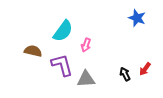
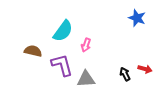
red arrow: rotated 112 degrees counterclockwise
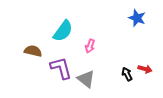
pink arrow: moved 4 px right, 1 px down
purple L-shape: moved 1 px left, 3 px down
black arrow: moved 2 px right
gray triangle: rotated 42 degrees clockwise
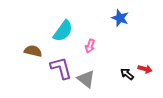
blue star: moved 17 px left
black arrow: rotated 24 degrees counterclockwise
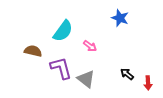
pink arrow: rotated 72 degrees counterclockwise
red arrow: moved 3 px right, 14 px down; rotated 72 degrees clockwise
